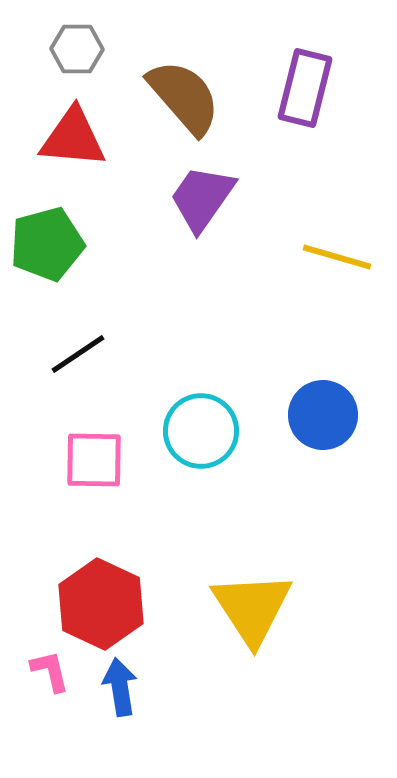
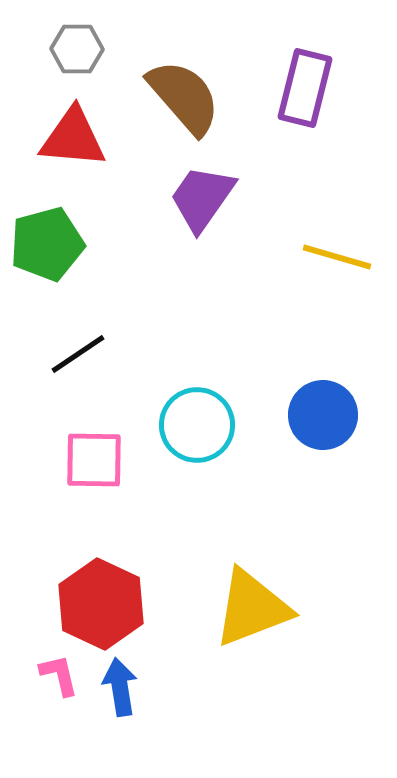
cyan circle: moved 4 px left, 6 px up
yellow triangle: rotated 42 degrees clockwise
pink L-shape: moved 9 px right, 4 px down
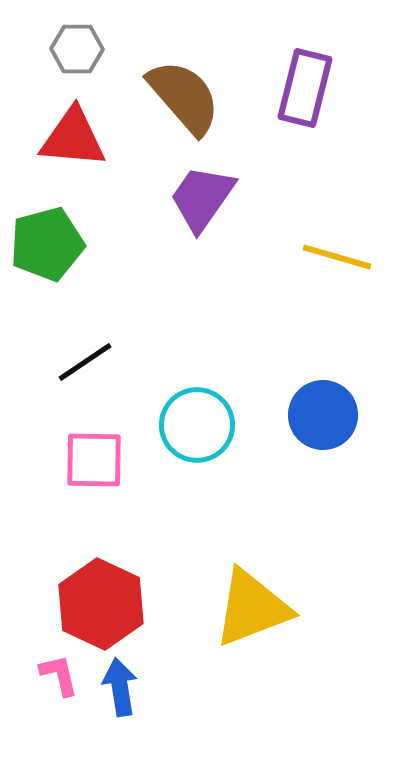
black line: moved 7 px right, 8 px down
